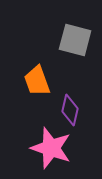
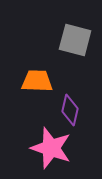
orange trapezoid: rotated 112 degrees clockwise
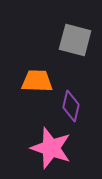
purple diamond: moved 1 px right, 4 px up
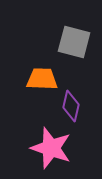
gray square: moved 1 px left, 2 px down
orange trapezoid: moved 5 px right, 2 px up
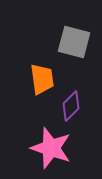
orange trapezoid: rotated 80 degrees clockwise
purple diamond: rotated 32 degrees clockwise
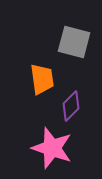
pink star: moved 1 px right
